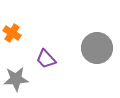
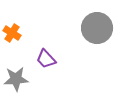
gray circle: moved 20 px up
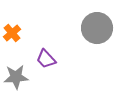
orange cross: rotated 18 degrees clockwise
gray star: moved 2 px up
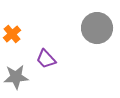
orange cross: moved 1 px down
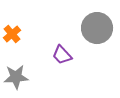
purple trapezoid: moved 16 px right, 4 px up
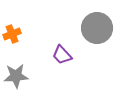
orange cross: rotated 18 degrees clockwise
gray star: moved 1 px up
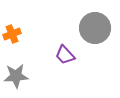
gray circle: moved 2 px left
purple trapezoid: moved 3 px right
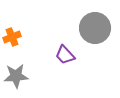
orange cross: moved 3 px down
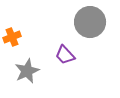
gray circle: moved 5 px left, 6 px up
gray star: moved 11 px right, 5 px up; rotated 20 degrees counterclockwise
